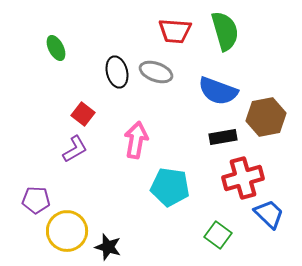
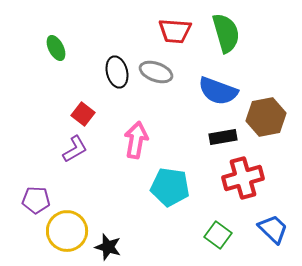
green semicircle: moved 1 px right, 2 px down
blue trapezoid: moved 4 px right, 15 px down
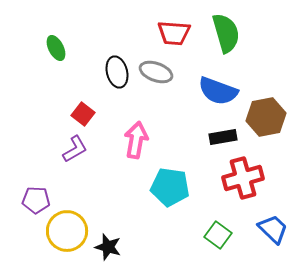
red trapezoid: moved 1 px left, 2 px down
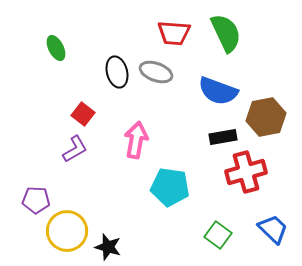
green semicircle: rotated 9 degrees counterclockwise
red cross: moved 3 px right, 6 px up
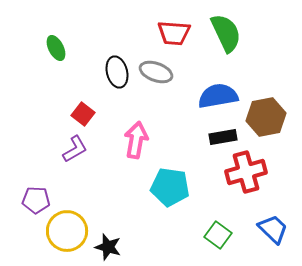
blue semicircle: moved 5 px down; rotated 150 degrees clockwise
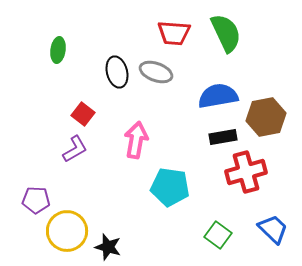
green ellipse: moved 2 px right, 2 px down; rotated 35 degrees clockwise
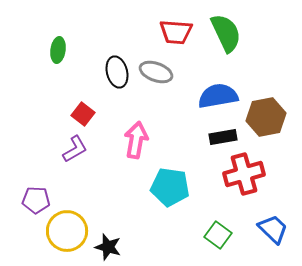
red trapezoid: moved 2 px right, 1 px up
red cross: moved 2 px left, 2 px down
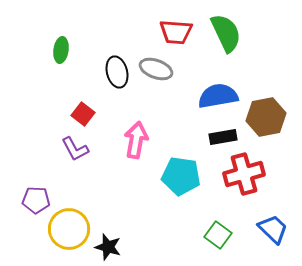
green ellipse: moved 3 px right
gray ellipse: moved 3 px up
purple L-shape: rotated 92 degrees clockwise
cyan pentagon: moved 11 px right, 11 px up
yellow circle: moved 2 px right, 2 px up
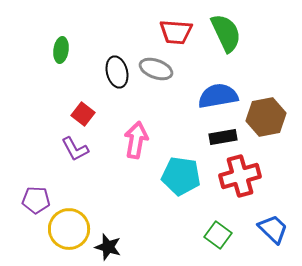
red cross: moved 4 px left, 2 px down
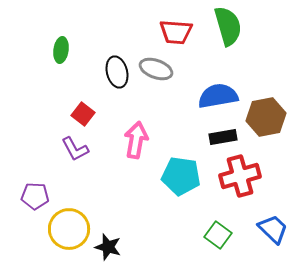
green semicircle: moved 2 px right, 7 px up; rotated 9 degrees clockwise
purple pentagon: moved 1 px left, 4 px up
